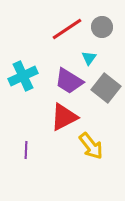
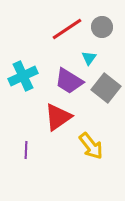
red triangle: moved 6 px left; rotated 8 degrees counterclockwise
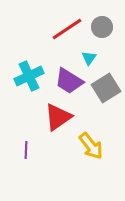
cyan cross: moved 6 px right
gray square: rotated 20 degrees clockwise
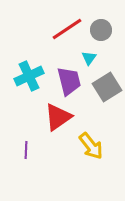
gray circle: moved 1 px left, 3 px down
purple trapezoid: rotated 136 degrees counterclockwise
gray square: moved 1 px right, 1 px up
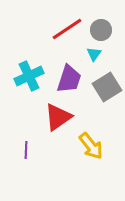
cyan triangle: moved 5 px right, 4 px up
purple trapezoid: moved 2 px up; rotated 32 degrees clockwise
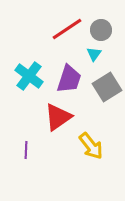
cyan cross: rotated 28 degrees counterclockwise
